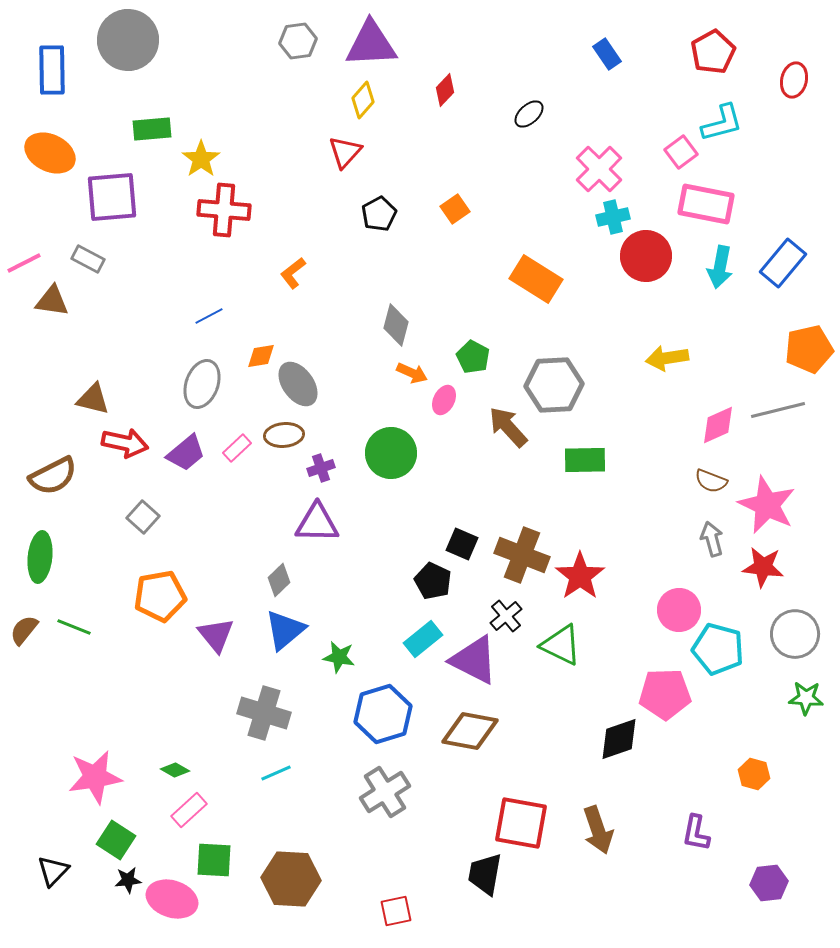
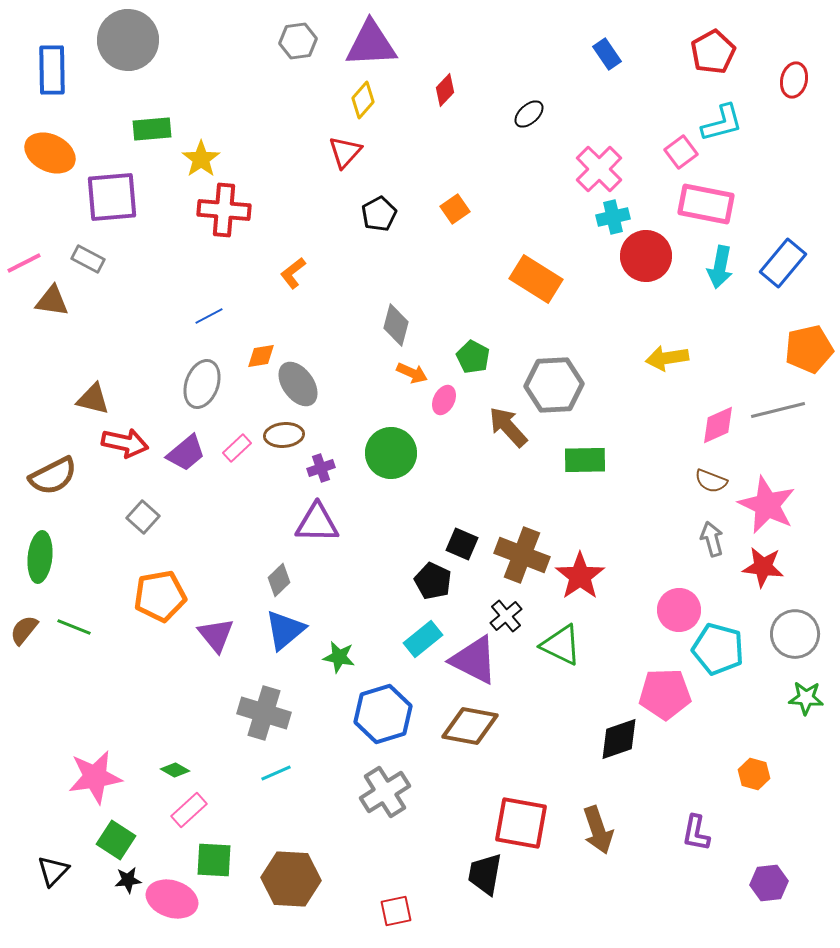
brown diamond at (470, 731): moved 5 px up
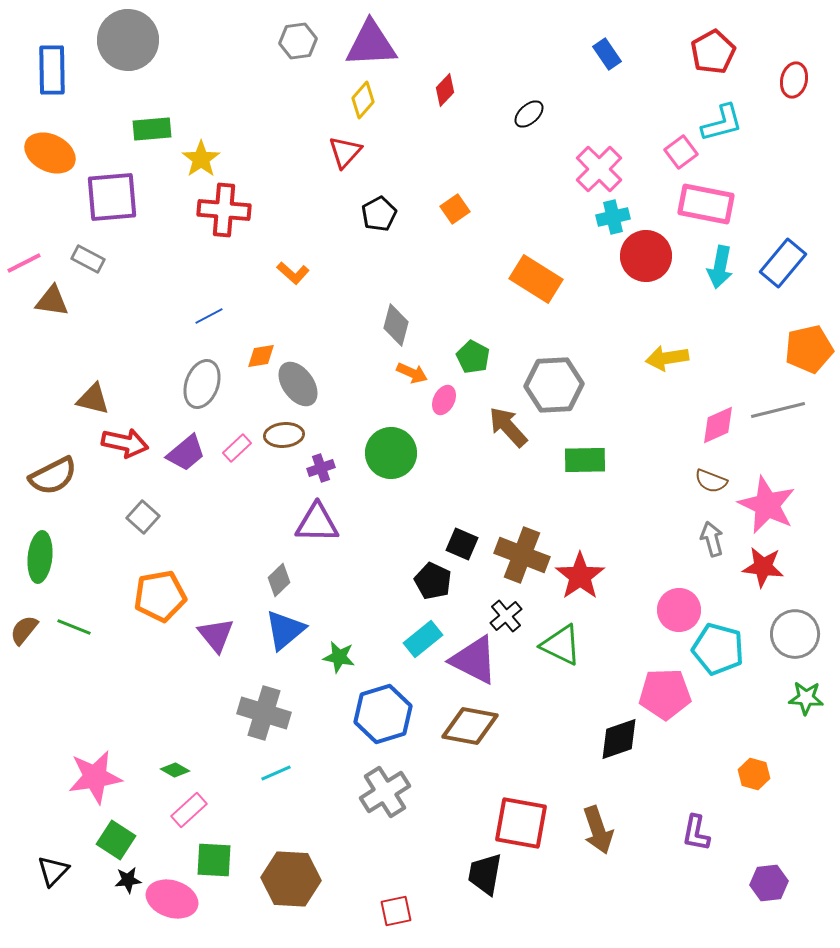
orange L-shape at (293, 273): rotated 100 degrees counterclockwise
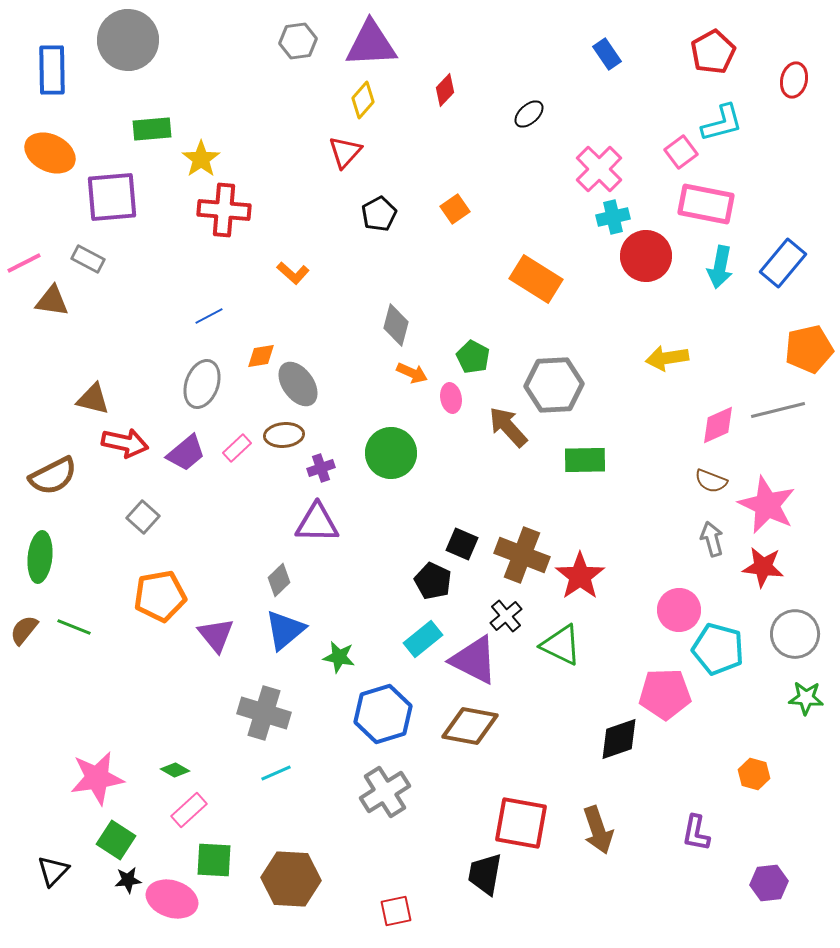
pink ellipse at (444, 400): moved 7 px right, 2 px up; rotated 36 degrees counterclockwise
pink star at (95, 777): moved 2 px right, 1 px down
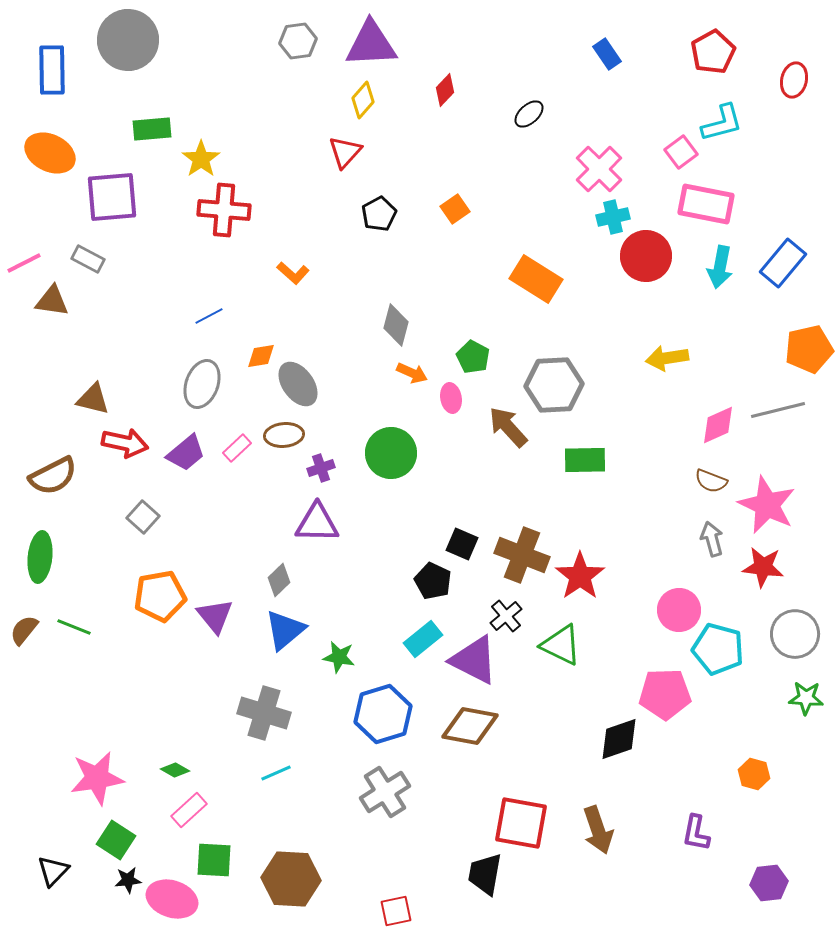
purple triangle at (216, 635): moved 1 px left, 19 px up
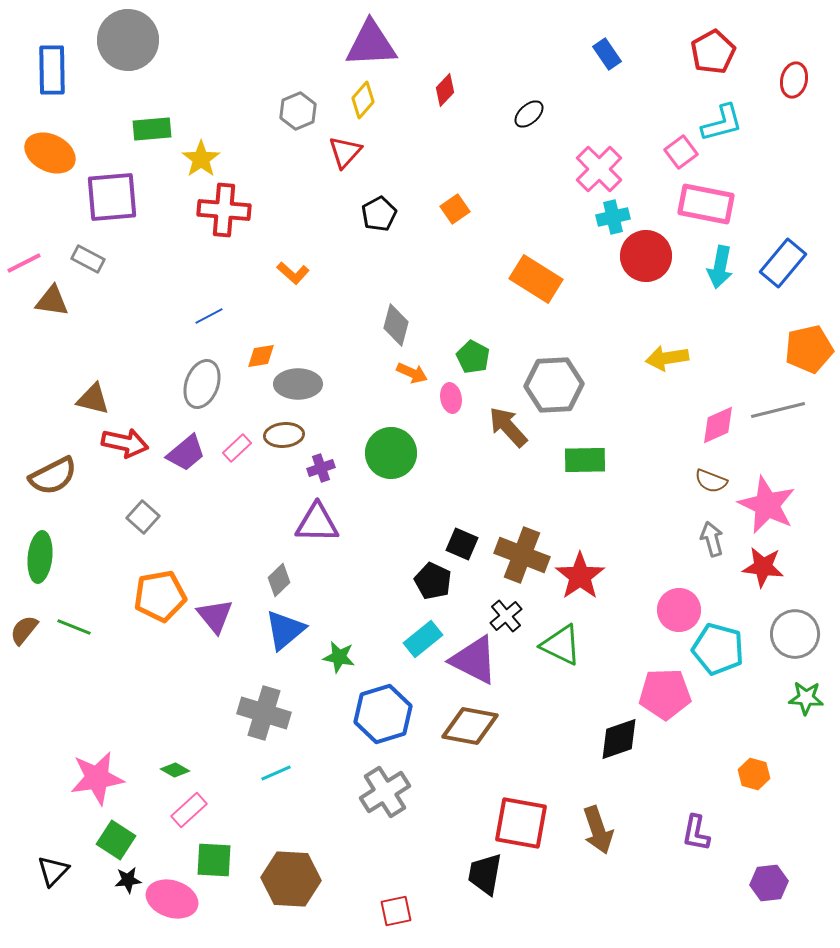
gray hexagon at (298, 41): moved 70 px down; rotated 15 degrees counterclockwise
gray ellipse at (298, 384): rotated 54 degrees counterclockwise
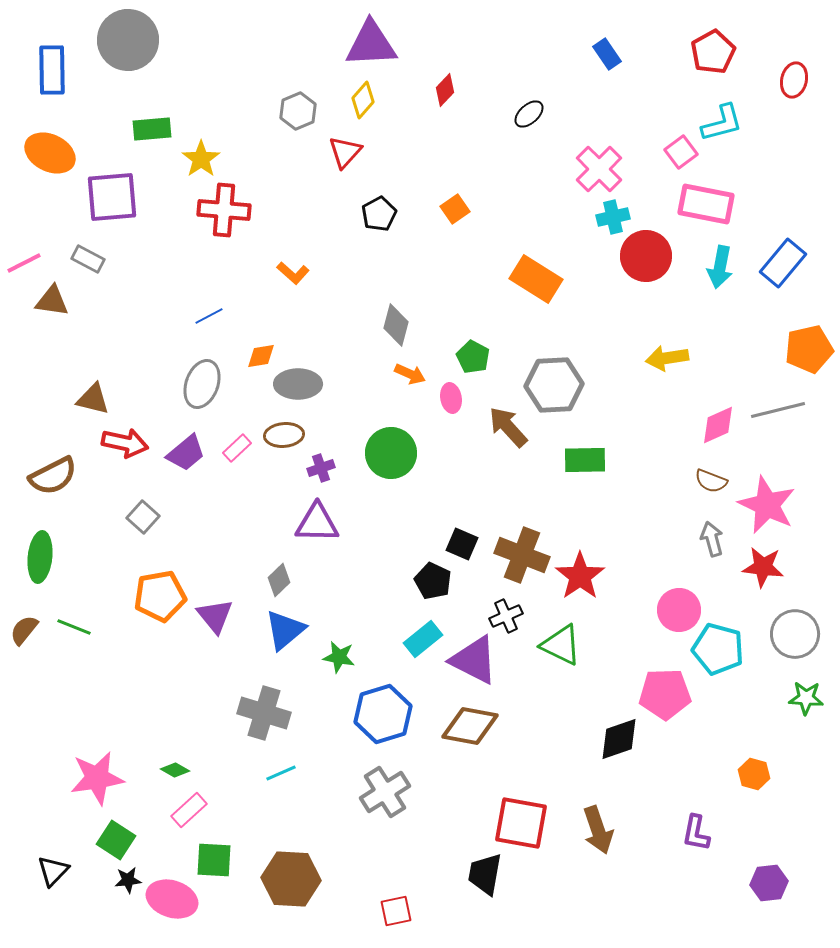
orange arrow at (412, 373): moved 2 px left, 1 px down
black cross at (506, 616): rotated 16 degrees clockwise
cyan line at (276, 773): moved 5 px right
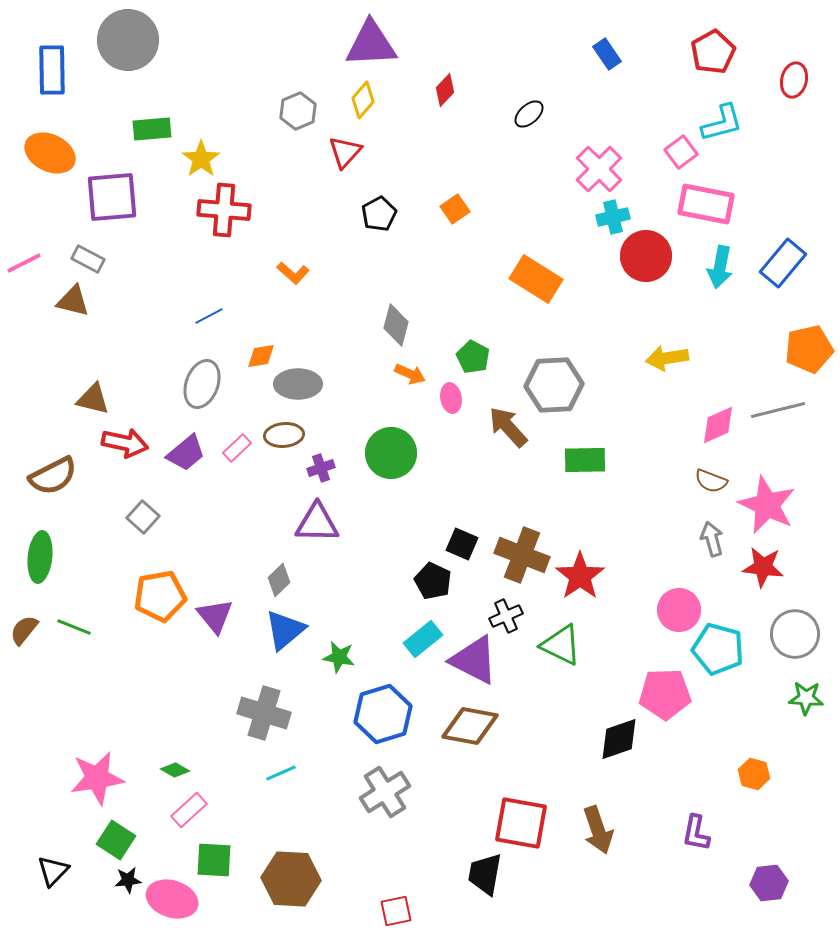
brown triangle at (52, 301): moved 21 px right; rotated 6 degrees clockwise
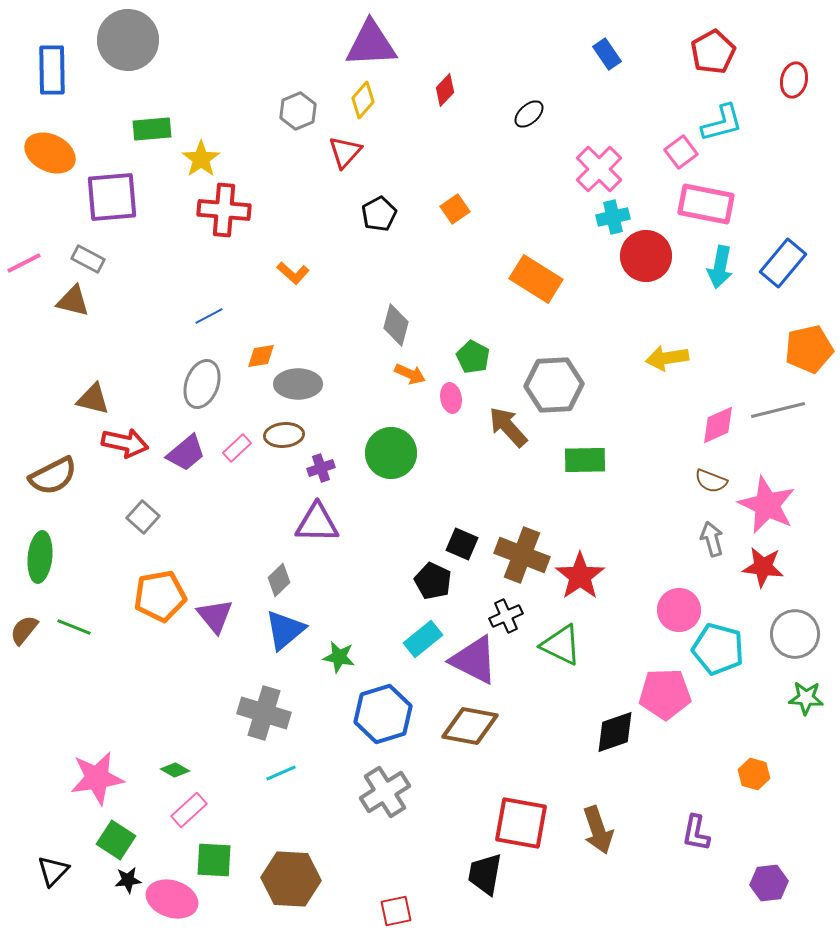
black diamond at (619, 739): moved 4 px left, 7 px up
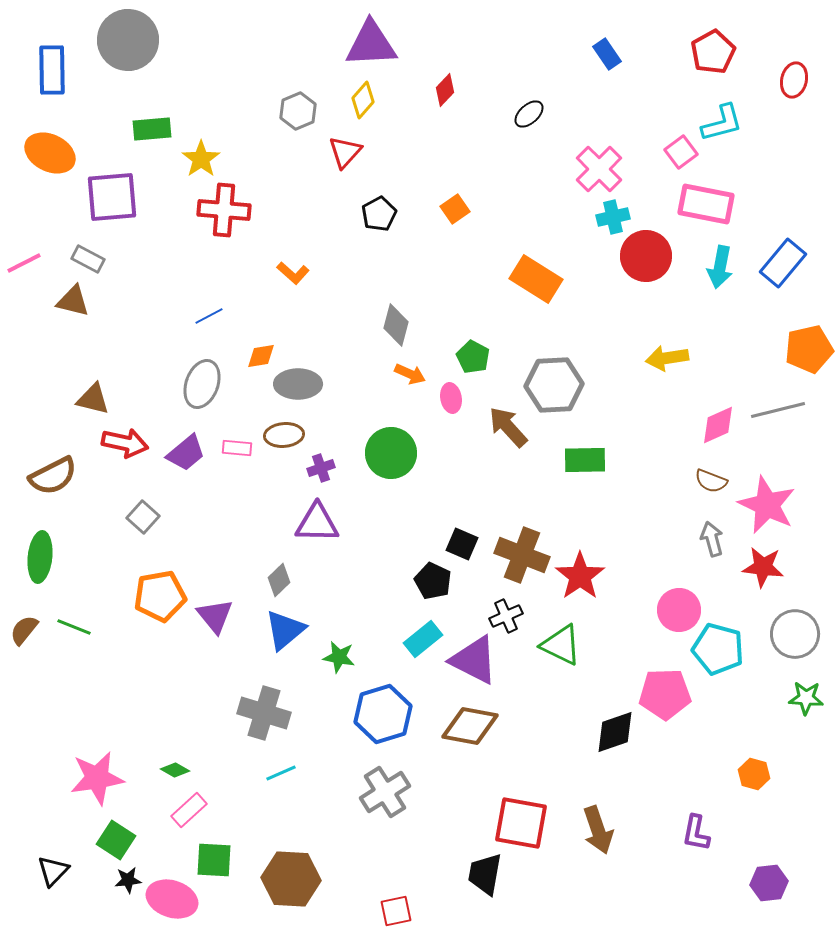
pink rectangle at (237, 448): rotated 48 degrees clockwise
